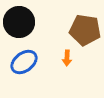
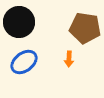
brown pentagon: moved 2 px up
orange arrow: moved 2 px right, 1 px down
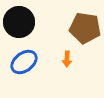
orange arrow: moved 2 px left
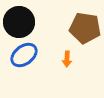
blue ellipse: moved 7 px up
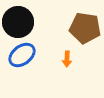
black circle: moved 1 px left
blue ellipse: moved 2 px left
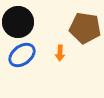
orange arrow: moved 7 px left, 6 px up
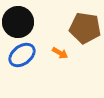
orange arrow: rotated 63 degrees counterclockwise
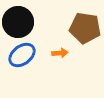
orange arrow: rotated 35 degrees counterclockwise
